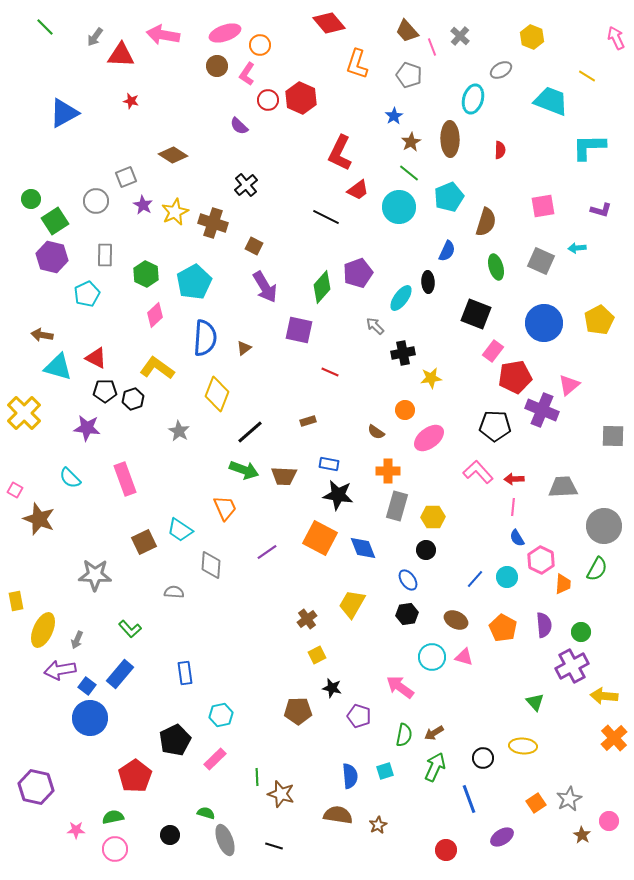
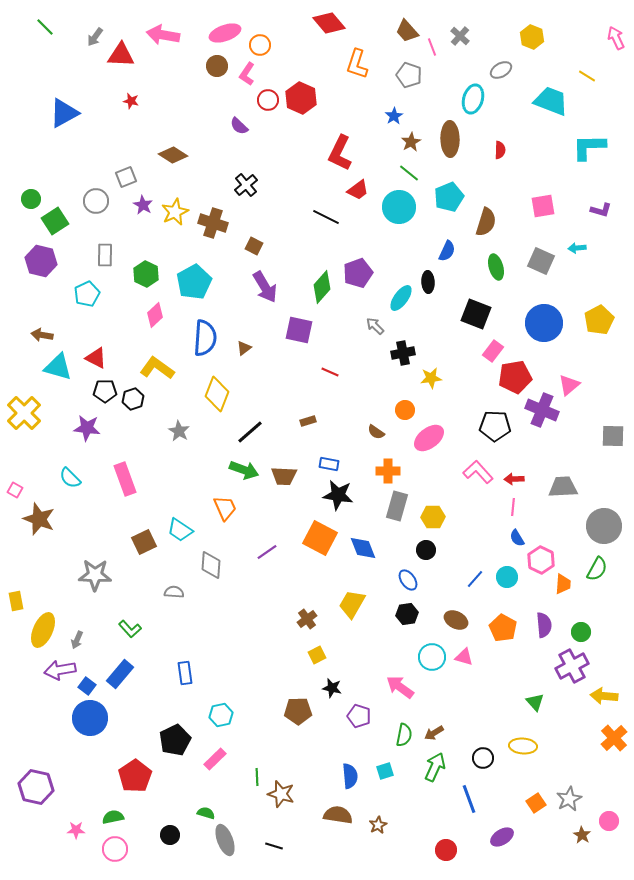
purple hexagon at (52, 257): moved 11 px left, 4 px down
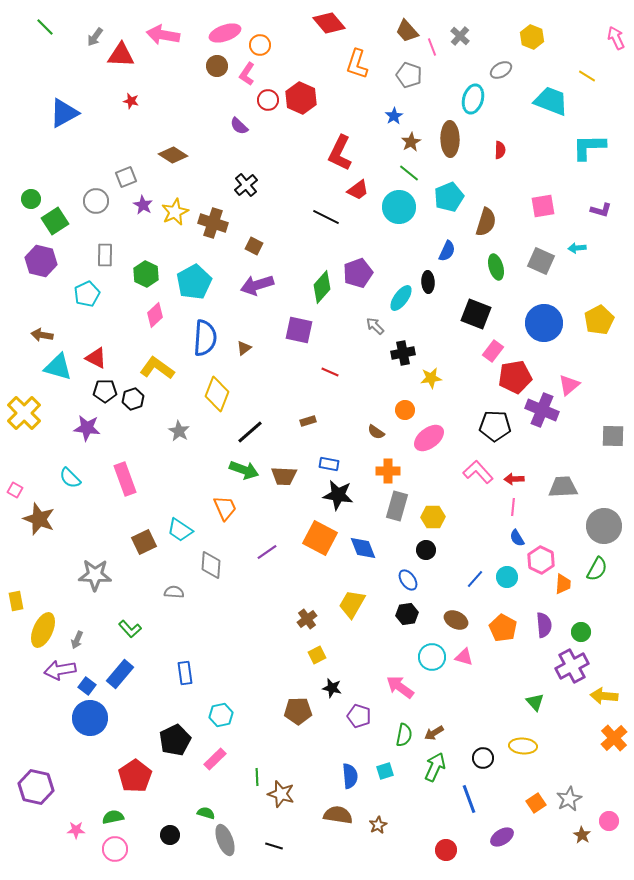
purple arrow at (265, 287): moved 8 px left, 2 px up; rotated 104 degrees clockwise
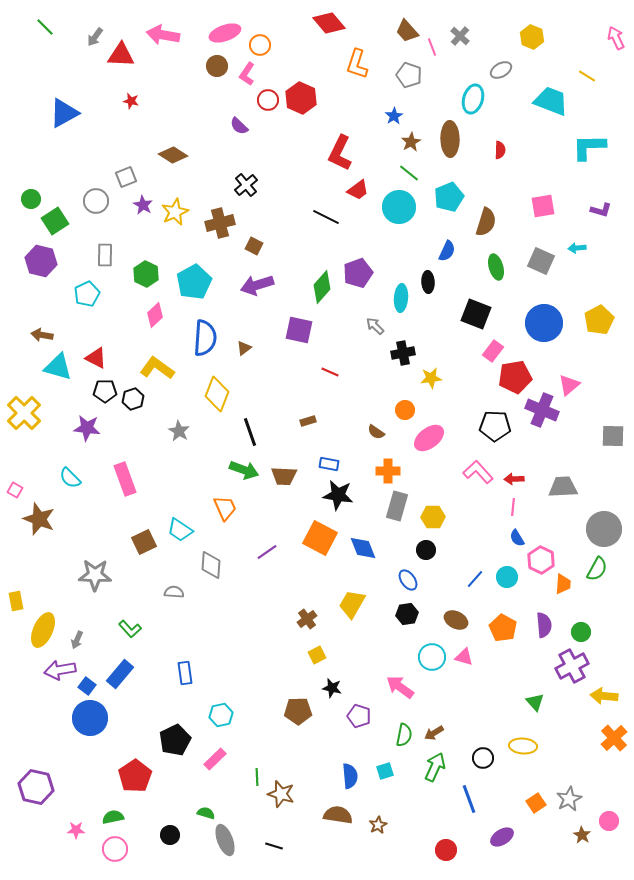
brown cross at (213, 223): moved 7 px right; rotated 32 degrees counterclockwise
cyan ellipse at (401, 298): rotated 32 degrees counterclockwise
black line at (250, 432): rotated 68 degrees counterclockwise
gray circle at (604, 526): moved 3 px down
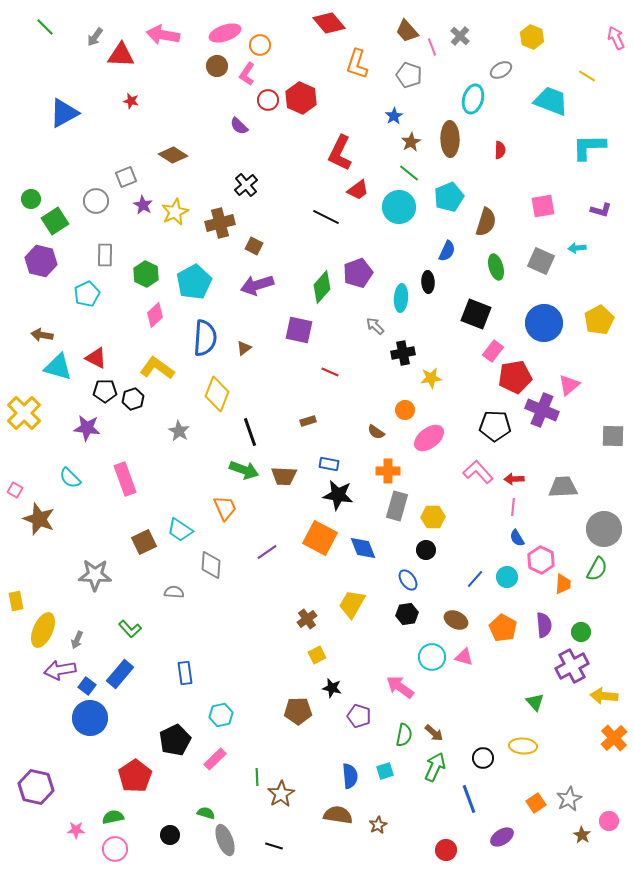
brown arrow at (434, 733): rotated 108 degrees counterclockwise
brown star at (281, 794): rotated 24 degrees clockwise
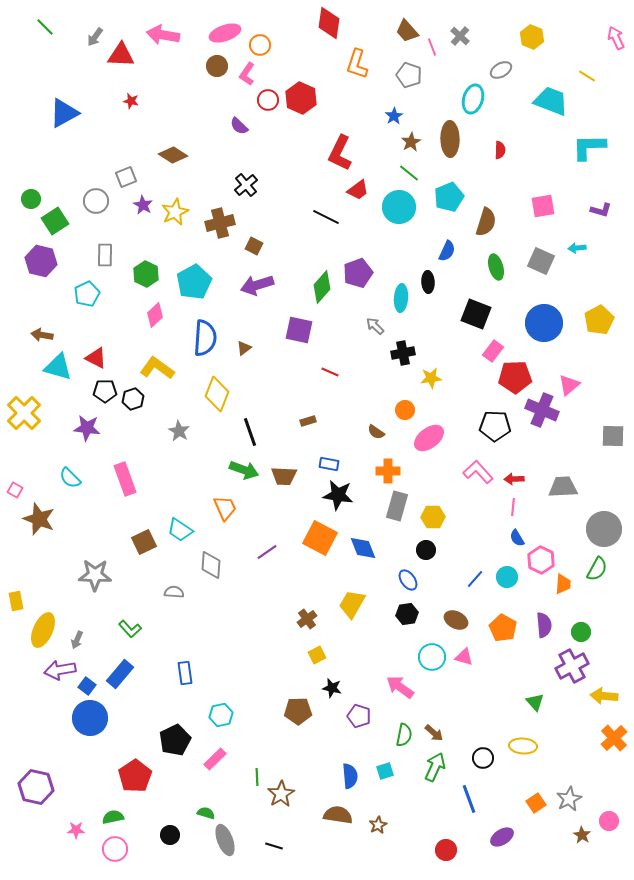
red diamond at (329, 23): rotated 48 degrees clockwise
red pentagon at (515, 377): rotated 8 degrees clockwise
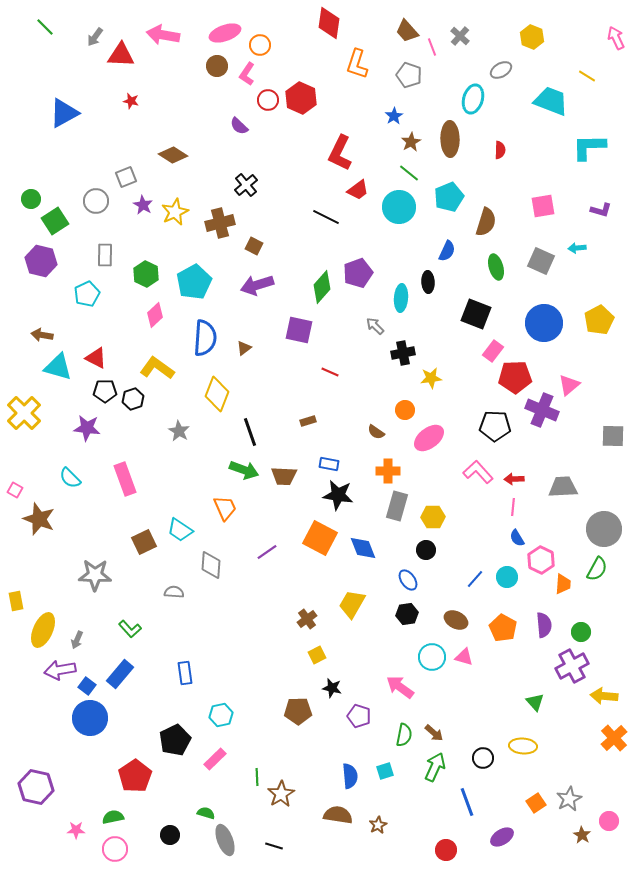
blue line at (469, 799): moved 2 px left, 3 px down
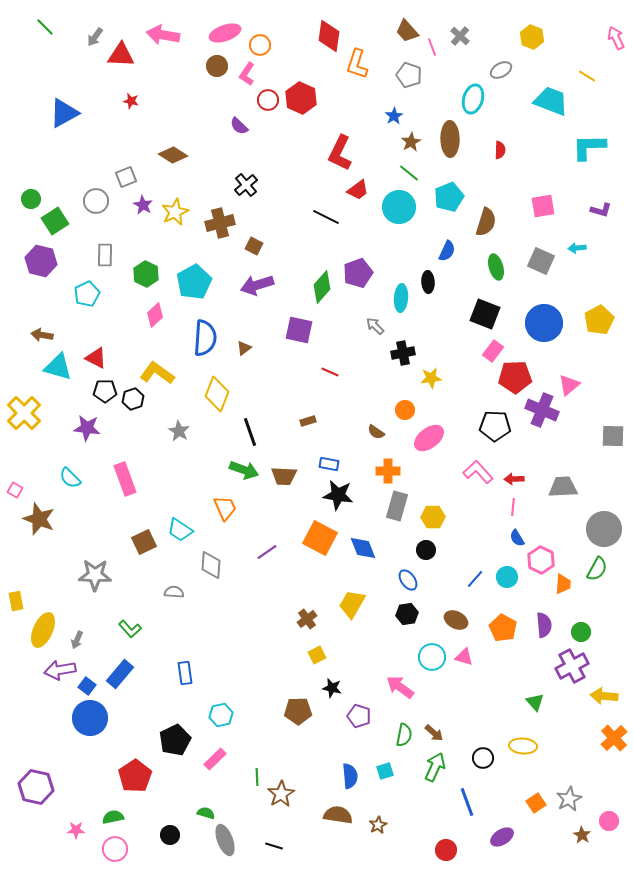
red diamond at (329, 23): moved 13 px down
black square at (476, 314): moved 9 px right
yellow L-shape at (157, 368): moved 5 px down
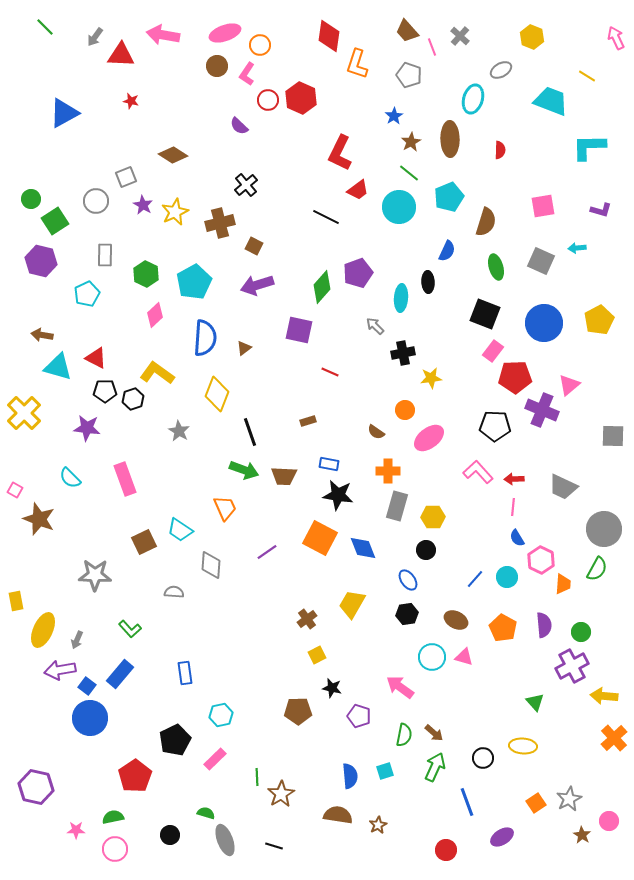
gray trapezoid at (563, 487): rotated 152 degrees counterclockwise
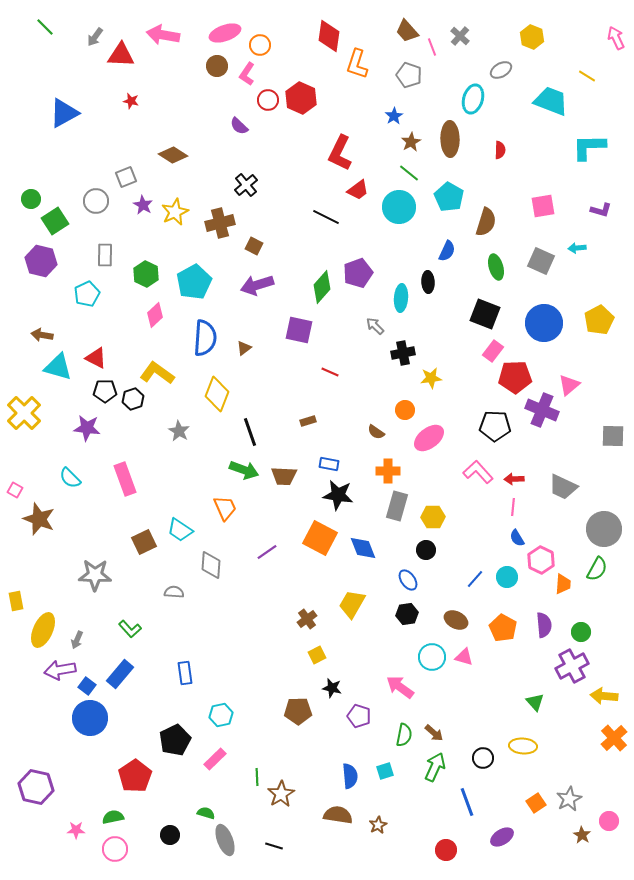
cyan pentagon at (449, 197): rotated 20 degrees counterclockwise
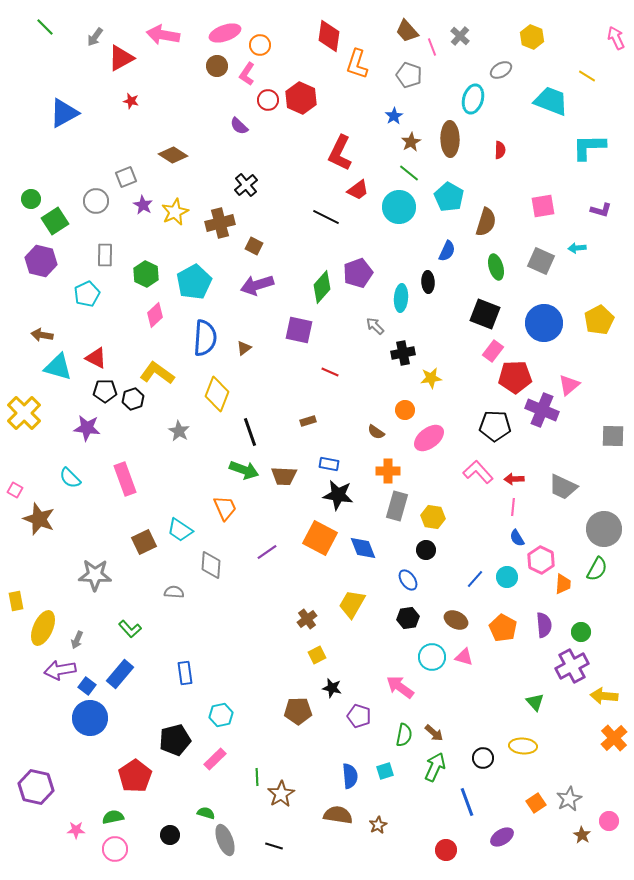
red triangle at (121, 55): moved 3 px down; rotated 32 degrees counterclockwise
yellow hexagon at (433, 517): rotated 10 degrees clockwise
black hexagon at (407, 614): moved 1 px right, 4 px down
yellow ellipse at (43, 630): moved 2 px up
black pentagon at (175, 740): rotated 12 degrees clockwise
